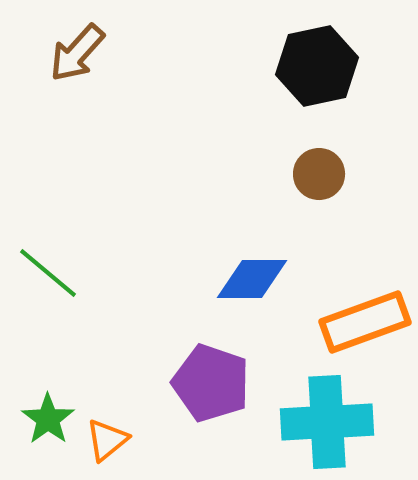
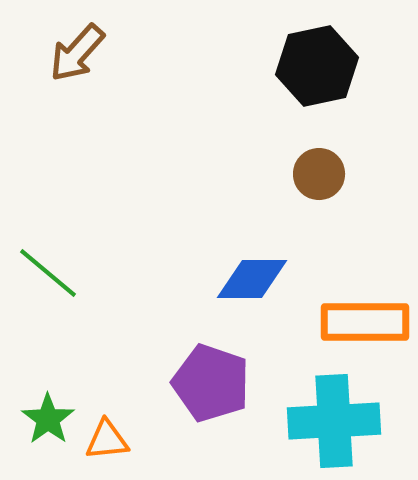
orange rectangle: rotated 20 degrees clockwise
cyan cross: moved 7 px right, 1 px up
orange triangle: rotated 33 degrees clockwise
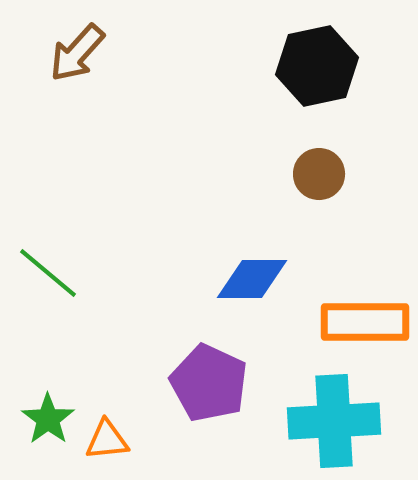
purple pentagon: moved 2 px left; rotated 6 degrees clockwise
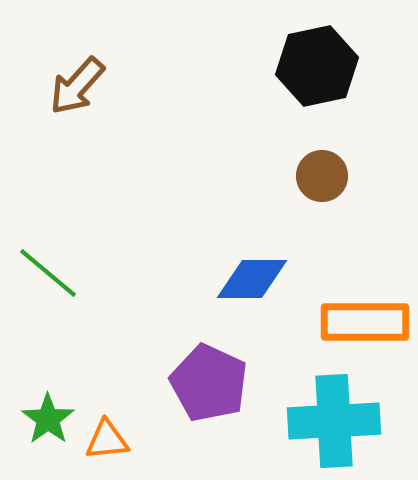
brown arrow: moved 33 px down
brown circle: moved 3 px right, 2 px down
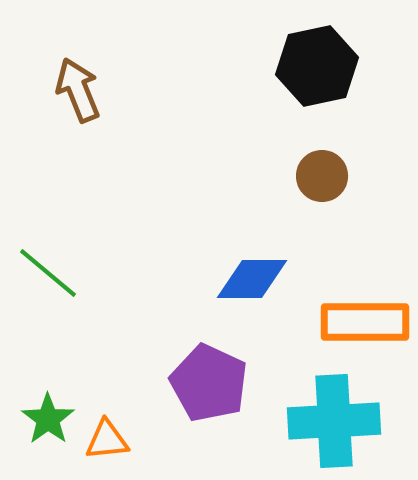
brown arrow: moved 1 px right, 4 px down; rotated 116 degrees clockwise
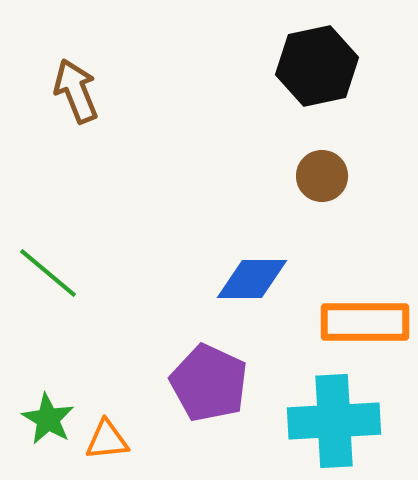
brown arrow: moved 2 px left, 1 px down
green star: rotated 6 degrees counterclockwise
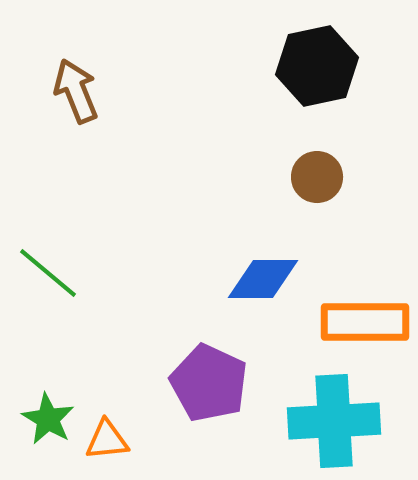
brown circle: moved 5 px left, 1 px down
blue diamond: moved 11 px right
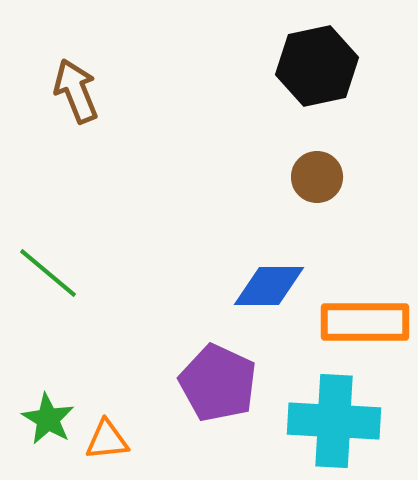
blue diamond: moved 6 px right, 7 px down
purple pentagon: moved 9 px right
cyan cross: rotated 6 degrees clockwise
